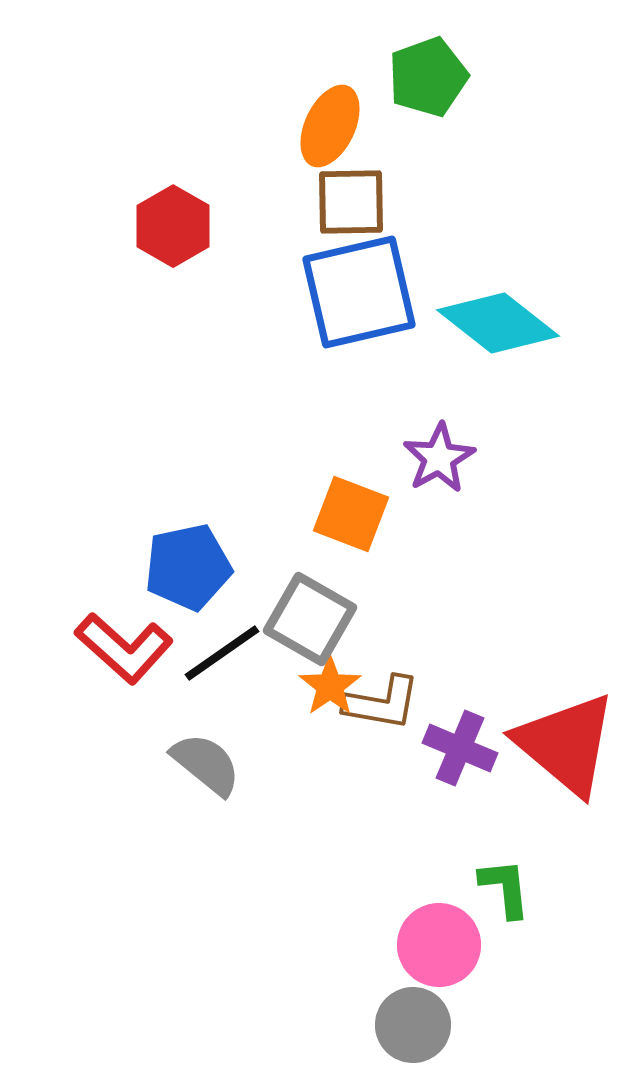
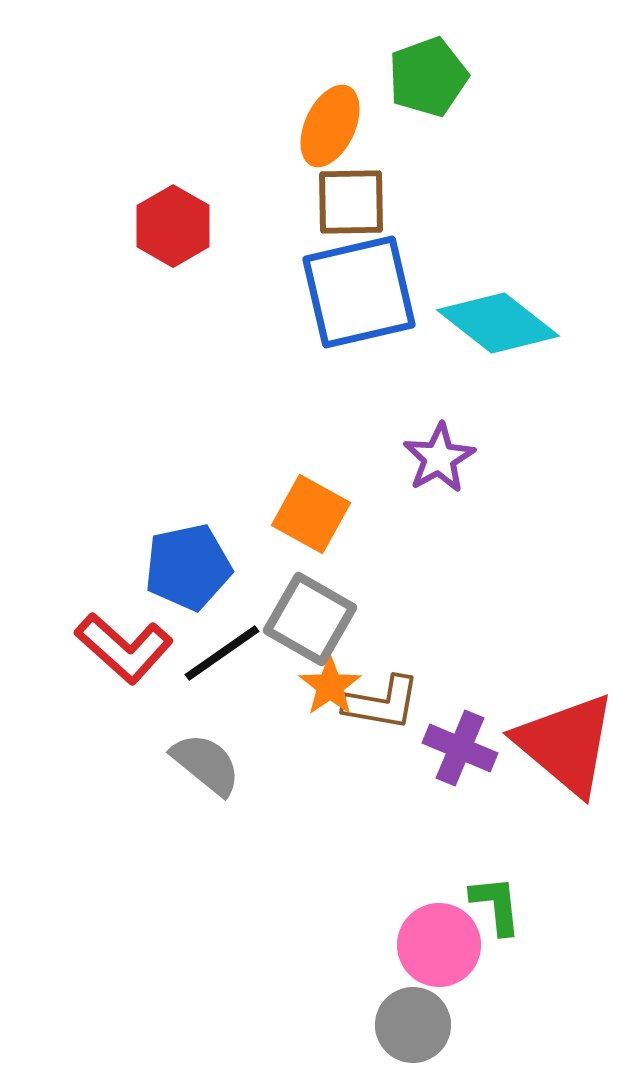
orange square: moved 40 px left; rotated 8 degrees clockwise
green L-shape: moved 9 px left, 17 px down
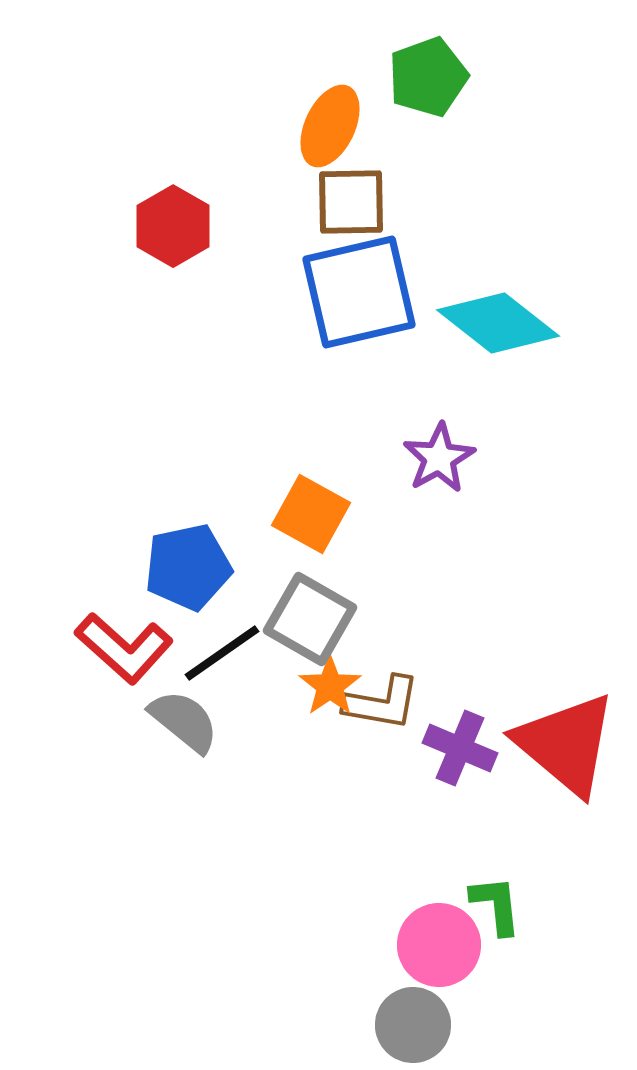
gray semicircle: moved 22 px left, 43 px up
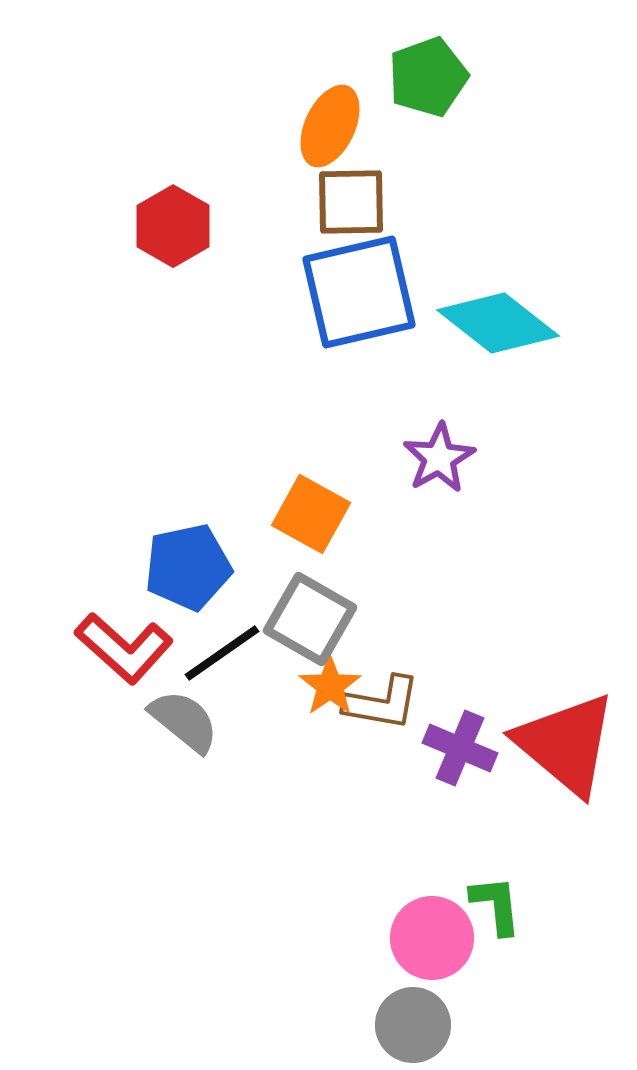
pink circle: moved 7 px left, 7 px up
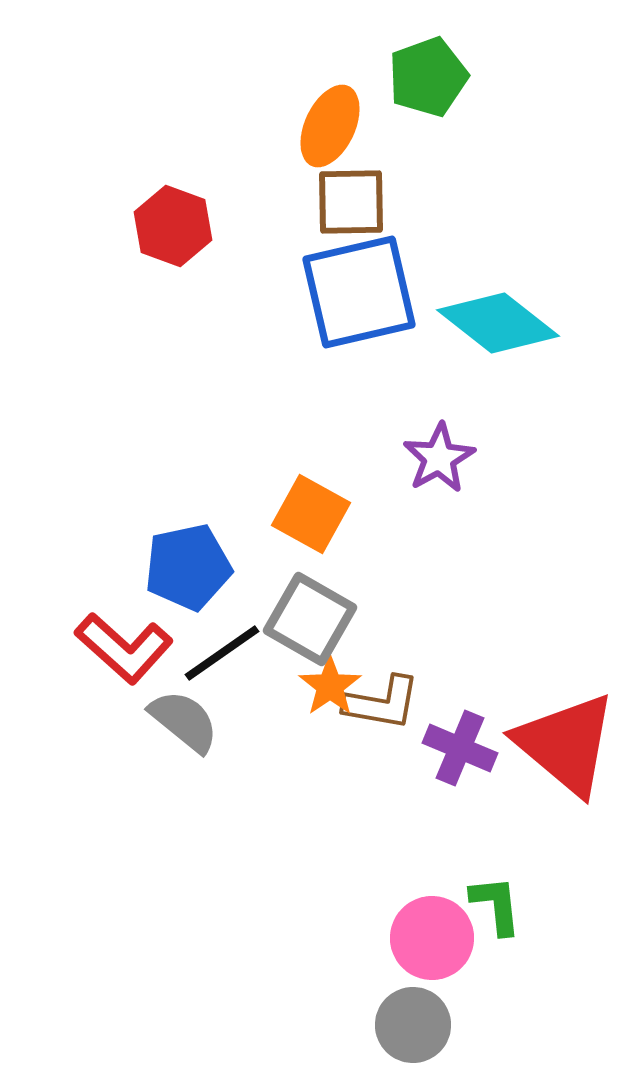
red hexagon: rotated 10 degrees counterclockwise
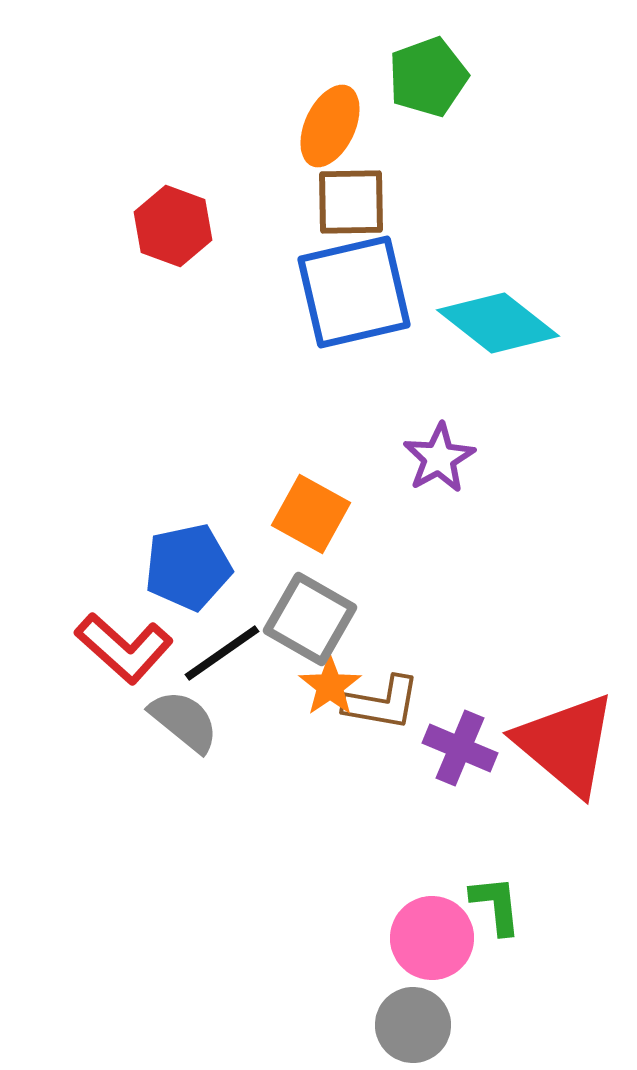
blue square: moved 5 px left
